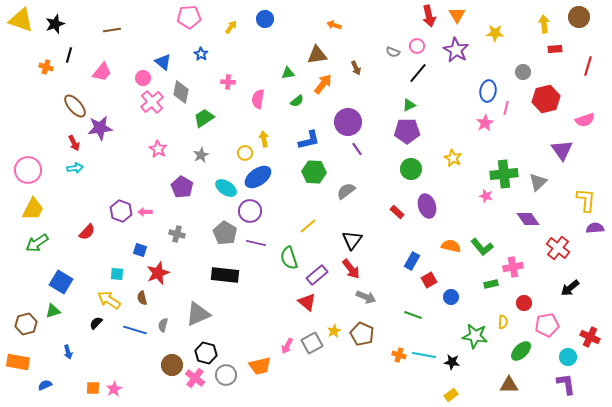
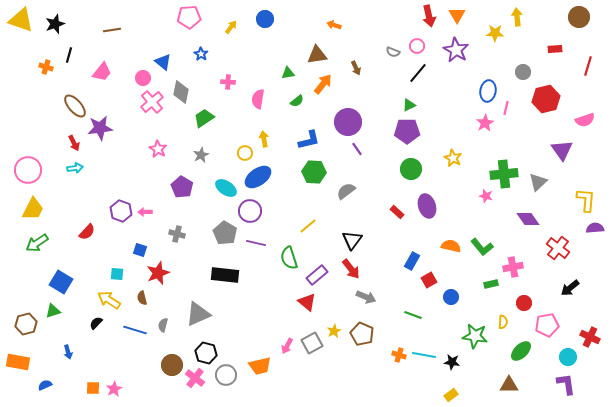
yellow arrow at (544, 24): moved 27 px left, 7 px up
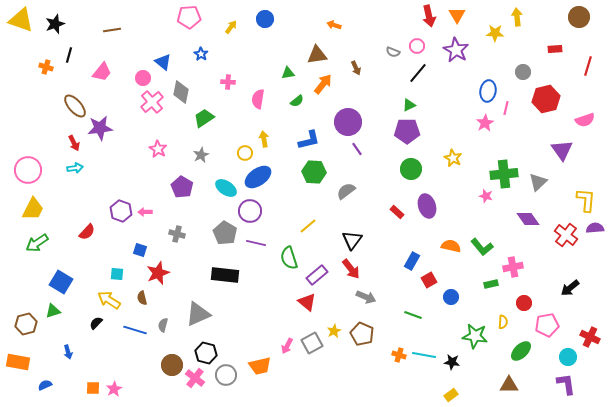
red cross at (558, 248): moved 8 px right, 13 px up
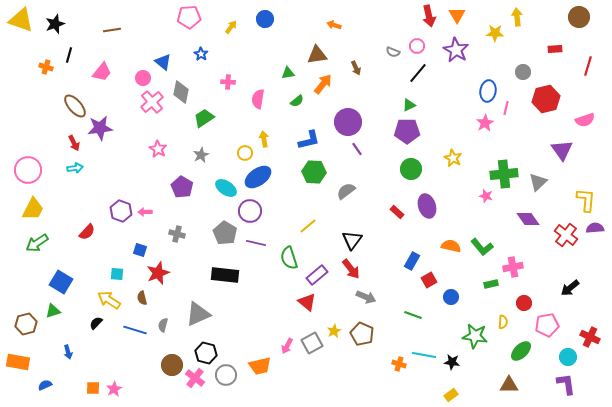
orange cross at (399, 355): moved 9 px down
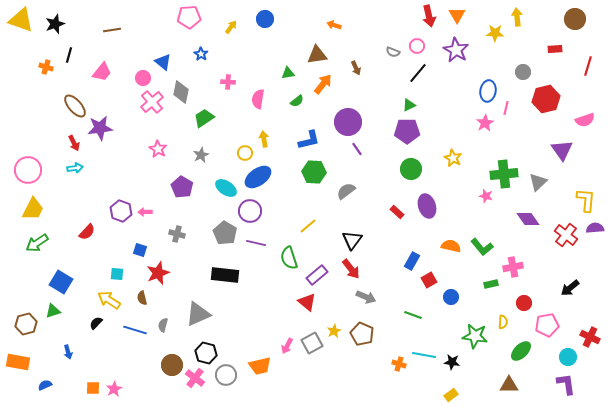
brown circle at (579, 17): moved 4 px left, 2 px down
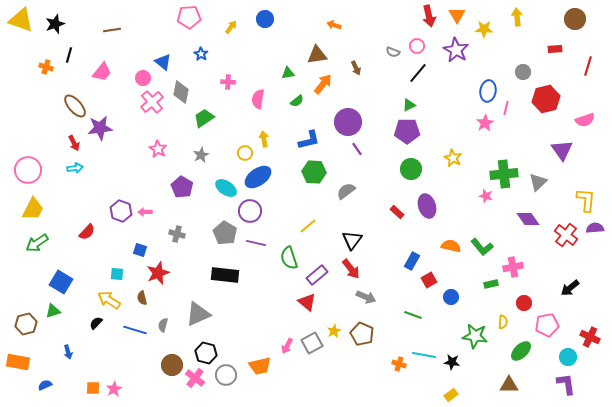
yellow star at (495, 33): moved 11 px left, 4 px up
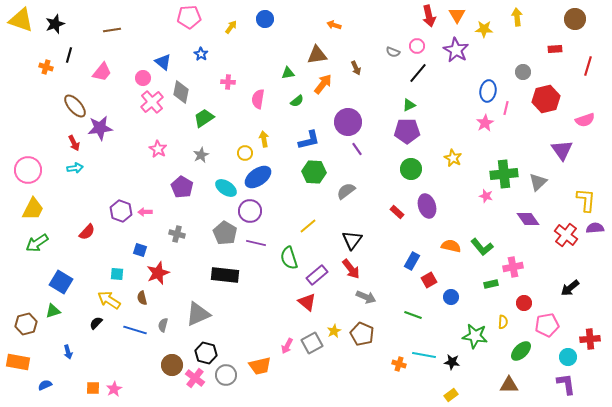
red cross at (590, 337): moved 2 px down; rotated 30 degrees counterclockwise
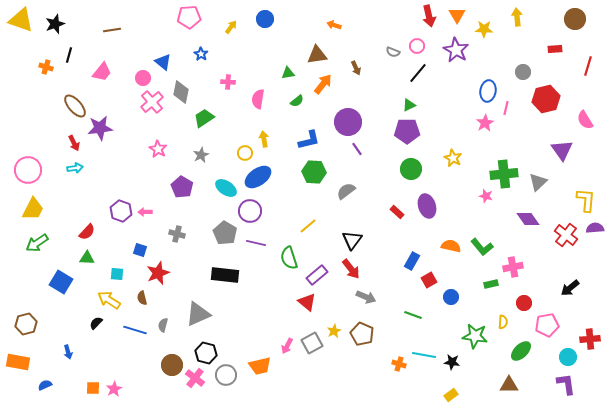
pink semicircle at (585, 120): rotated 78 degrees clockwise
green triangle at (53, 311): moved 34 px right, 53 px up; rotated 21 degrees clockwise
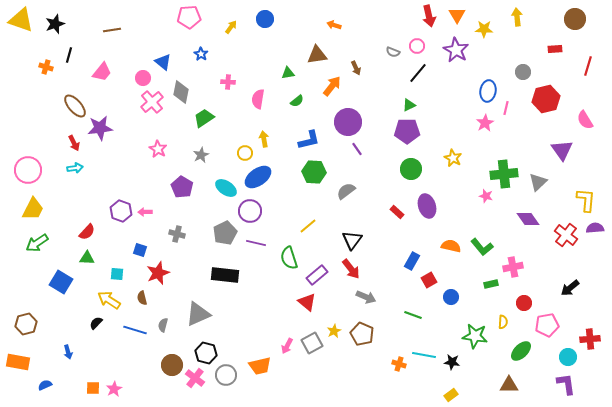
orange arrow at (323, 84): moved 9 px right, 2 px down
gray pentagon at (225, 233): rotated 15 degrees clockwise
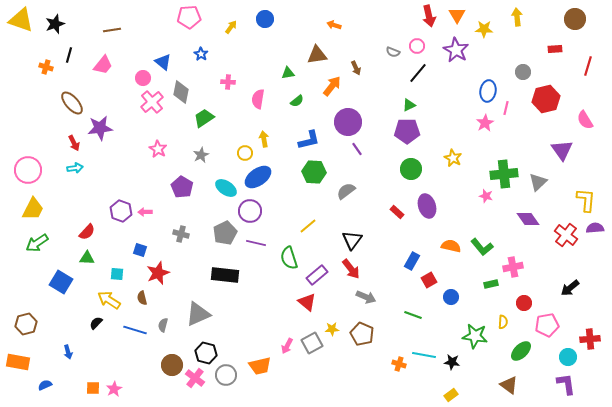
pink trapezoid at (102, 72): moved 1 px right, 7 px up
brown ellipse at (75, 106): moved 3 px left, 3 px up
gray cross at (177, 234): moved 4 px right
yellow star at (334, 331): moved 2 px left, 2 px up; rotated 24 degrees clockwise
brown triangle at (509, 385): rotated 36 degrees clockwise
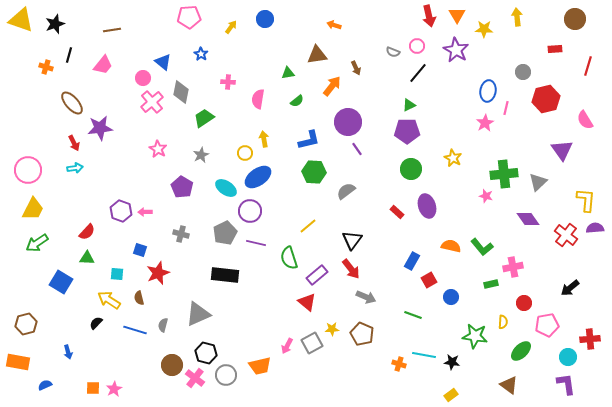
brown semicircle at (142, 298): moved 3 px left
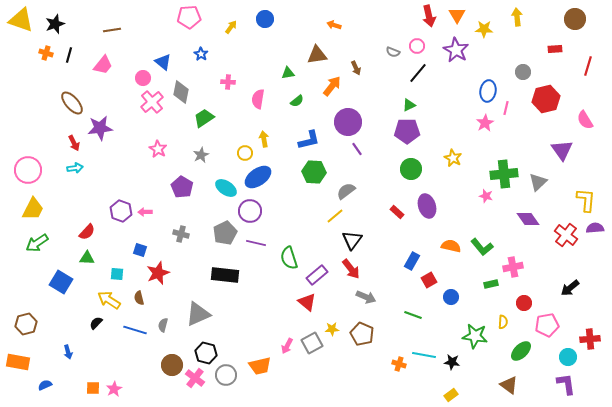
orange cross at (46, 67): moved 14 px up
yellow line at (308, 226): moved 27 px right, 10 px up
